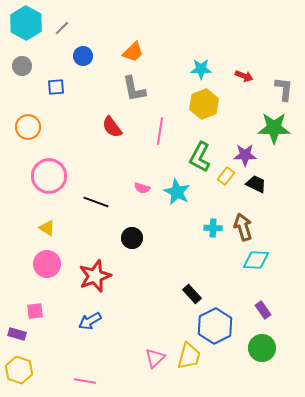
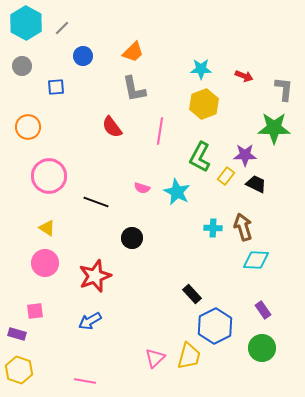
pink circle at (47, 264): moved 2 px left, 1 px up
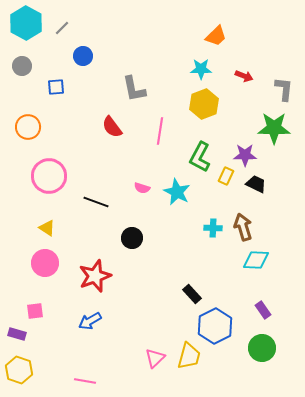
orange trapezoid at (133, 52): moved 83 px right, 16 px up
yellow rectangle at (226, 176): rotated 12 degrees counterclockwise
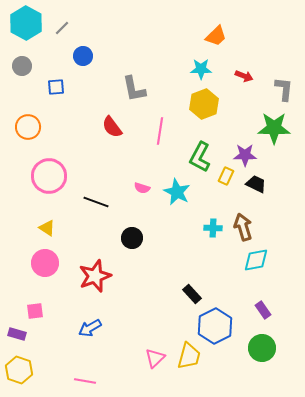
cyan diamond at (256, 260): rotated 12 degrees counterclockwise
blue arrow at (90, 321): moved 7 px down
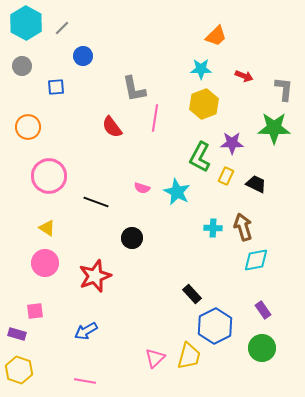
pink line at (160, 131): moved 5 px left, 13 px up
purple star at (245, 155): moved 13 px left, 12 px up
blue arrow at (90, 328): moved 4 px left, 3 px down
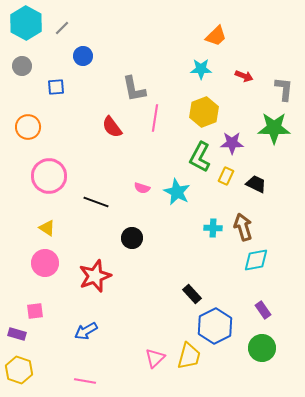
yellow hexagon at (204, 104): moved 8 px down
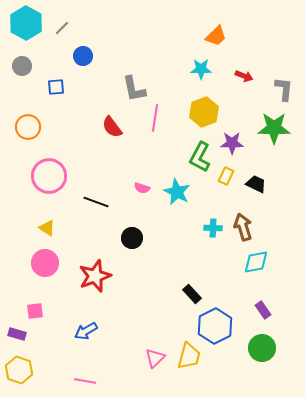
cyan diamond at (256, 260): moved 2 px down
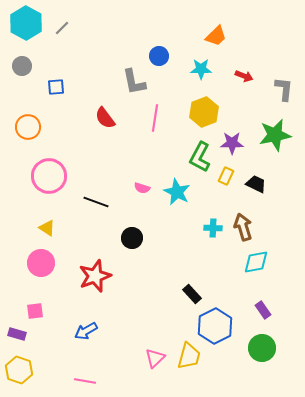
blue circle at (83, 56): moved 76 px right
gray L-shape at (134, 89): moved 7 px up
red semicircle at (112, 127): moved 7 px left, 9 px up
green star at (274, 128): moved 1 px right, 7 px down; rotated 12 degrees counterclockwise
pink circle at (45, 263): moved 4 px left
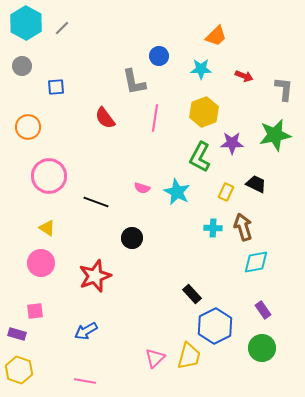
yellow rectangle at (226, 176): moved 16 px down
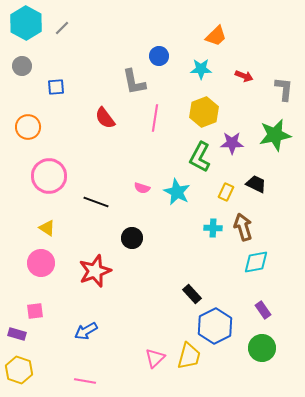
red star at (95, 276): moved 5 px up
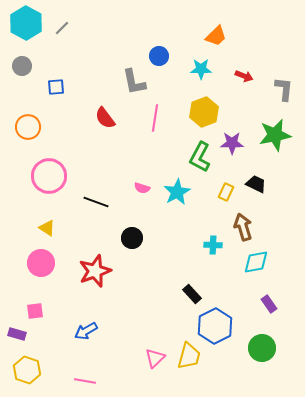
cyan star at (177, 192): rotated 16 degrees clockwise
cyan cross at (213, 228): moved 17 px down
purple rectangle at (263, 310): moved 6 px right, 6 px up
yellow hexagon at (19, 370): moved 8 px right
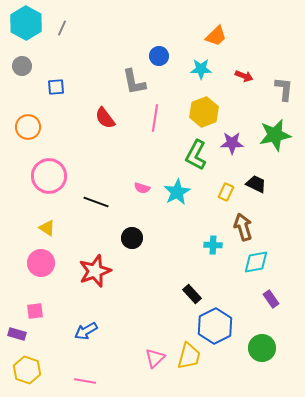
gray line at (62, 28): rotated 21 degrees counterclockwise
green L-shape at (200, 157): moved 4 px left, 2 px up
purple rectangle at (269, 304): moved 2 px right, 5 px up
